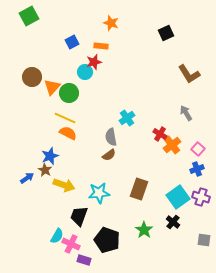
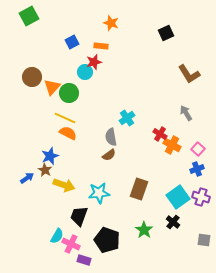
orange cross: rotated 24 degrees counterclockwise
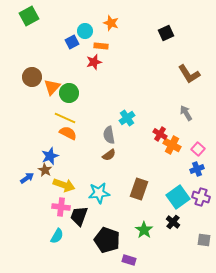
cyan circle: moved 41 px up
gray semicircle: moved 2 px left, 2 px up
pink cross: moved 10 px left, 37 px up; rotated 18 degrees counterclockwise
purple rectangle: moved 45 px right
